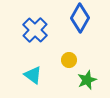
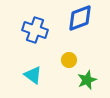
blue diamond: rotated 40 degrees clockwise
blue cross: rotated 25 degrees counterclockwise
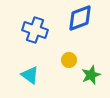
cyan triangle: moved 3 px left
green star: moved 4 px right, 5 px up
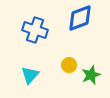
yellow circle: moved 5 px down
cyan triangle: rotated 36 degrees clockwise
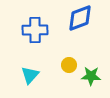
blue cross: rotated 20 degrees counterclockwise
green star: moved 1 px down; rotated 24 degrees clockwise
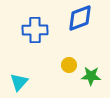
cyan triangle: moved 11 px left, 7 px down
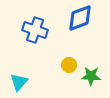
blue cross: rotated 20 degrees clockwise
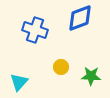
yellow circle: moved 8 px left, 2 px down
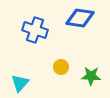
blue diamond: rotated 28 degrees clockwise
cyan triangle: moved 1 px right, 1 px down
